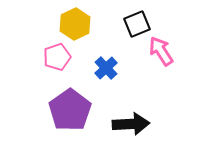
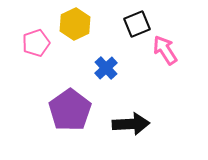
pink arrow: moved 4 px right, 1 px up
pink pentagon: moved 21 px left, 14 px up
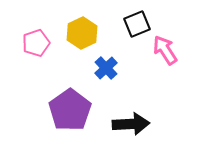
yellow hexagon: moved 7 px right, 9 px down
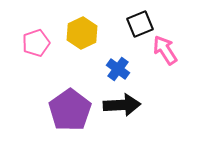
black square: moved 3 px right
blue cross: moved 12 px right, 1 px down; rotated 10 degrees counterclockwise
black arrow: moved 9 px left, 19 px up
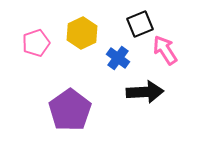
blue cross: moved 11 px up
black arrow: moved 23 px right, 13 px up
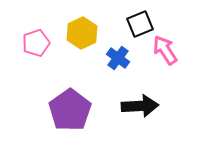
black arrow: moved 5 px left, 14 px down
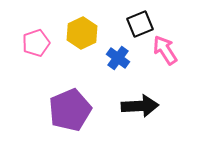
purple pentagon: rotated 12 degrees clockwise
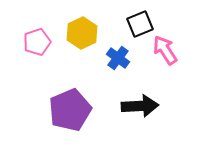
pink pentagon: moved 1 px right, 1 px up
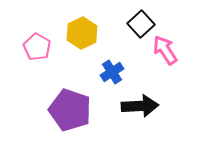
black square: moved 1 px right; rotated 20 degrees counterclockwise
pink pentagon: moved 5 px down; rotated 24 degrees counterclockwise
blue cross: moved 6 px left, 14 px down; rotated 20 degrees clockwise
purple pentagon: rotated 30 degrees counterclockwise
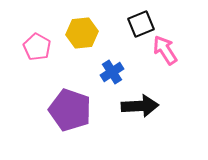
black square: rotated 20 degrees clockwise
yellow hexagon: rotated 20 degrees clockwise
